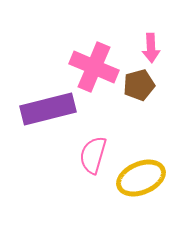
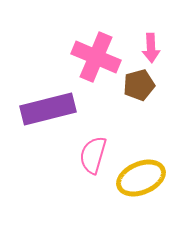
pink cross: moved 2 px right, 10 px up
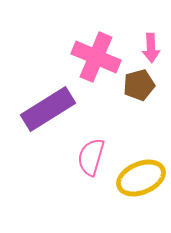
purple rectangle: rotated 18 degrees counterclockwise
pink semicircle: moved 2 px left, 2 px down
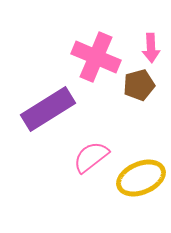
pink semicircle: rotated 36 degrees clockwise
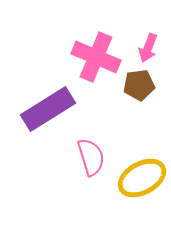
pink arrow: moved 3 px left; rotated 24 degrees clockwise
brown pentagon: rotated 8 degrees clockwise
pink semicircle: rotated 111 degrees clockwise
yellow ellipse: moved 1 px right; rotated 6 degrees counterclockwise
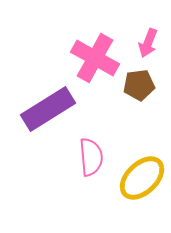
pink arrow: moved 5 px up
pink cross: moved 1 px left, 1 px down; rotated 6 degrees clockwise
pink semicircle: rotated 12 degrees clockwise
yellow ellipse: rotated 15 degrees counterclockwise
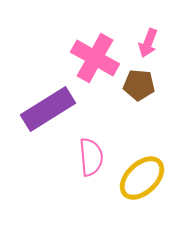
brown pentagon: rotated 12 degrees clockwise
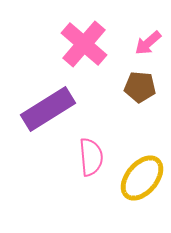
pink arrow: rotated 28 degrees clockwise
pink cross: moved 11 px left, 14 px up; rotated 12 degrees clockwise
brown pentagon: moved 1 px right, 2 px down
yellow ellipse: rotated 6 degrees counterclockwise
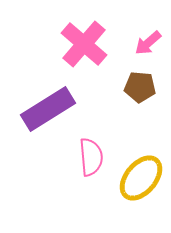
yellow ellipse: moved 1 px left
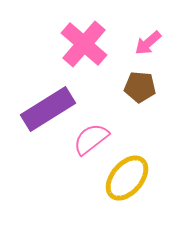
pink semicircle: moved 18 px up; rotated 123 degrees counterclockwise
yellow ellipse: moved 14 px left
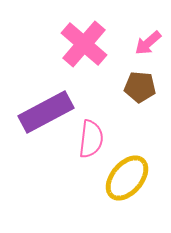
purple rectangle: moved 2 px left, 3 px down; rotated 4 degrees clockwise
pink semicircle: rotated 135 degrees clockwise
